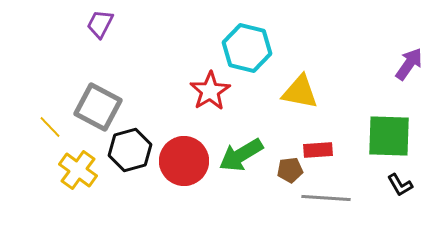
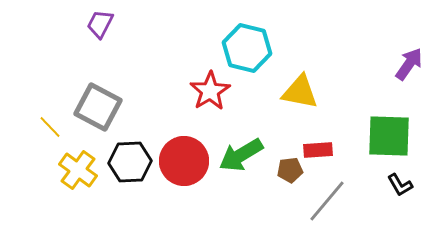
black hexagon: moved 12 px down; rotated 12 degrees clockwise
gray line: moved 1 px right, 3 px down; rotated 54 degrees counterclockwise
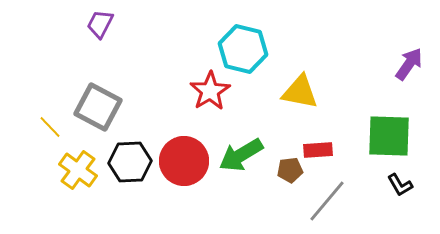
cyan hexagon: moved 4 px left, 1 px down
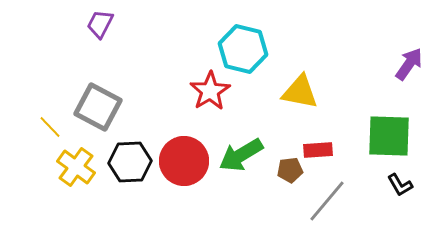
yellow cross: moved 2 px left, 3 px up
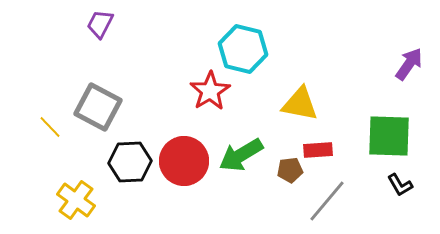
yellow triangle: moved 12 px down
yellow cross: moved 33 px down
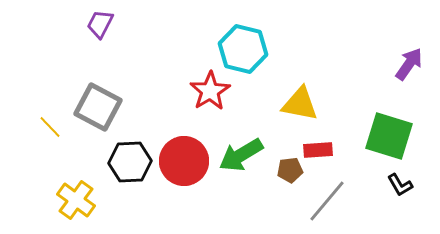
green square: rotated 15 degrees clockwise
